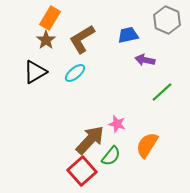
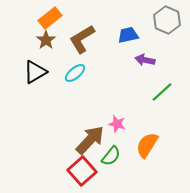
orange rectangle: rotated 20 degrees clockwise
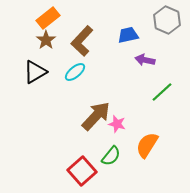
orange rectangle: moved 2 px left
brown L-shape: moved 2 px down; rotated 16 degrees counterclockwise
cyan ellipse: moved 1 px up
brown arrow: moved 6 px right, 24 px up
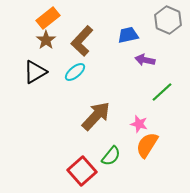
gray hexagon: moved 1 px right
pink star: moved 22 px right
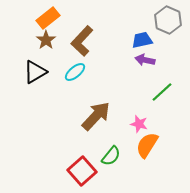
blue trapezoid: moved 14 px right, 5 px down
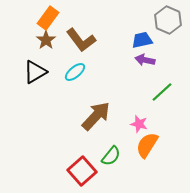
orange rectangle: rotated 15 degrees counterclockwise
brown L-shape: moved 1 px left, 1 px up; rotated 80 degrees counterclockwise
